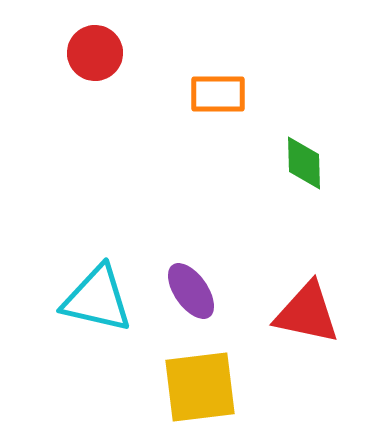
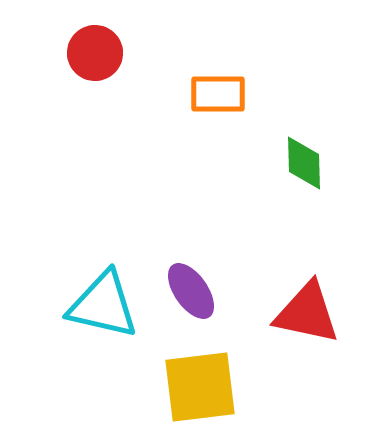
cyan triangle: moved 6 px right, 6 px down
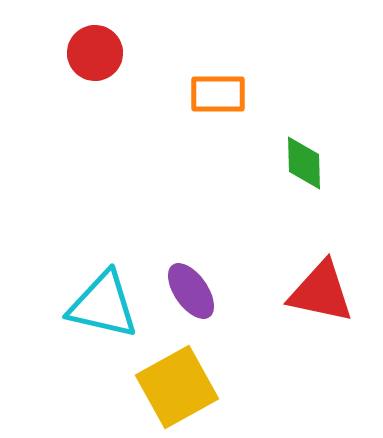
red triangle: moved 14 px right, 21 px up
yellow square: moved 23 px left; rotated 22 degrees counterclockwise
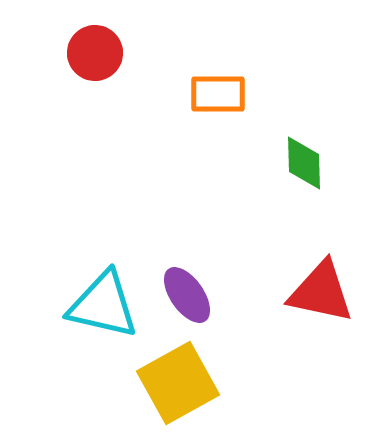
purple ellipse: moved 4 px left, 4 px down
yellow square: moved 1 px right, 4 px up
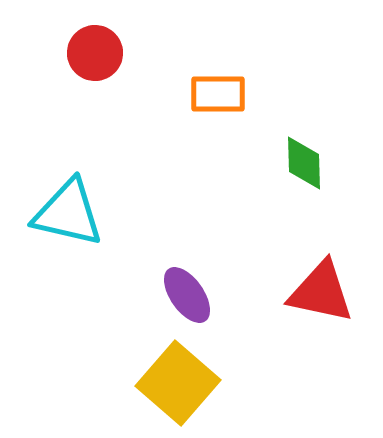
cyan triangle: moved 35 px left, 92 px up
yellow square: rotated 20 degrees counterclockwise
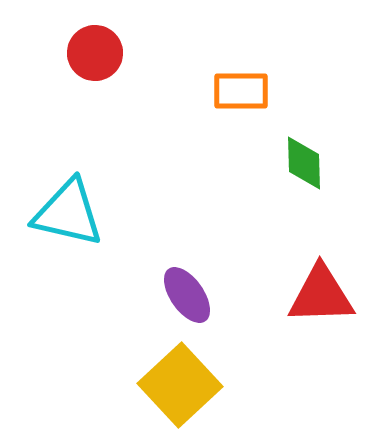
orange rectangle: moved 23 px right, 3 px up
red triangle: moved 3 px down; rotated 14 degrees counterclockwise
yellow square: moved 2 px right, 2 px down; rotated 6 degrees clockwise
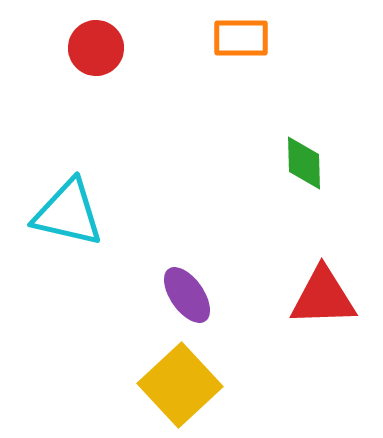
red circle: moved 1 px right, 5 px up
orange rectangle: moved 53 px up
red triangle: moved 2 px right, 2 px down
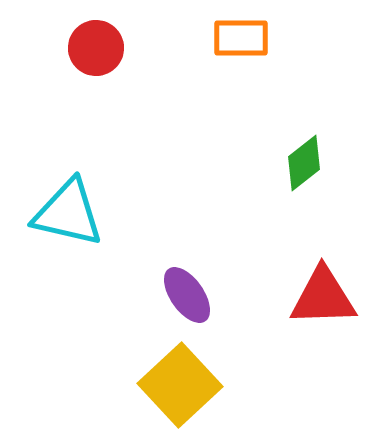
green diamond: rotated 54 degrees clockwise
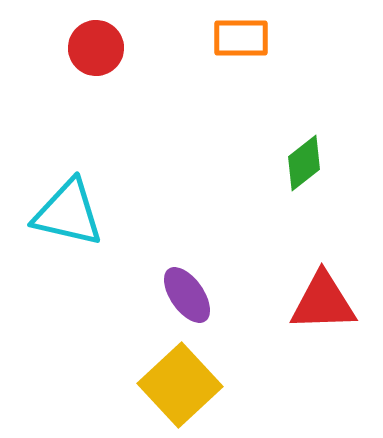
red triangle: moved 5 px down
